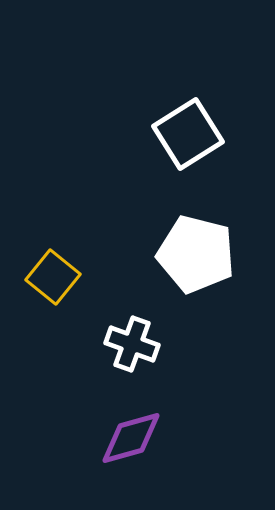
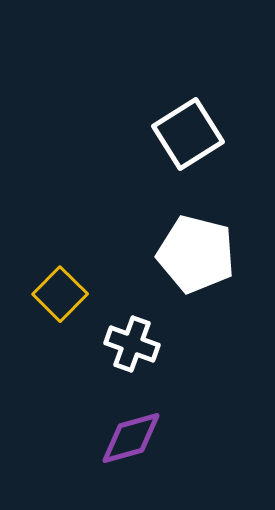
yellow square: moved 7 px right, 17 px down; rotated 6 degrees clockwise
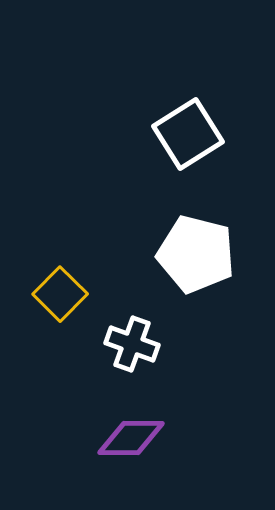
purple diamond: rotated 16 degrees clockwise
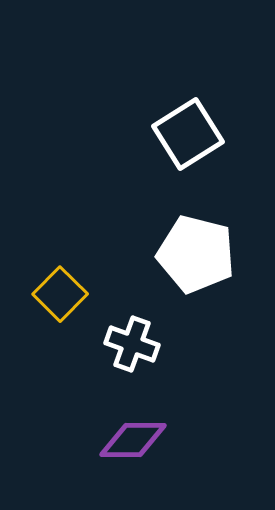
purple diamond: moved 2 px right, 2 px down
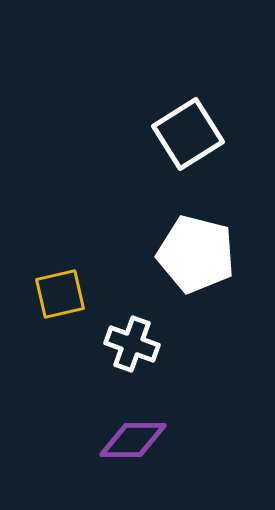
yellow square: rotated 32 degrees clockwise
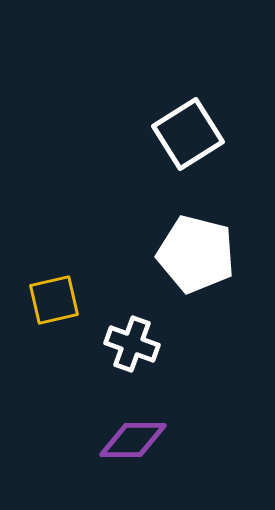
yellow square: moved 6 px left, 6 px down
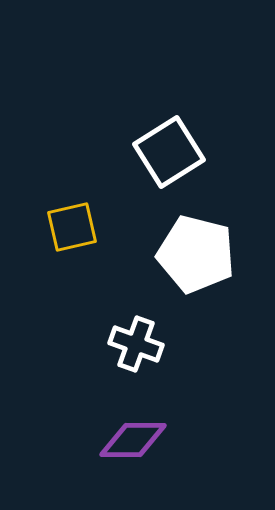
white square: moved 19 px left, 18 px down
yellow square: moved 18 px right, 73 px up
white cross: moved 4 px right
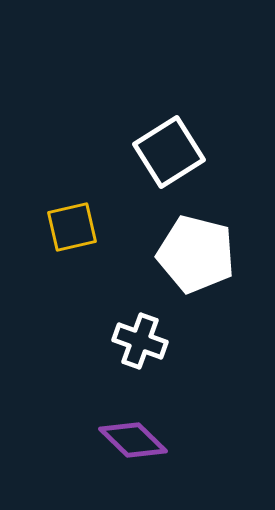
white cross: moved 4 px right, 3 px up
purple diamond: rotated 44 degrees clockwise
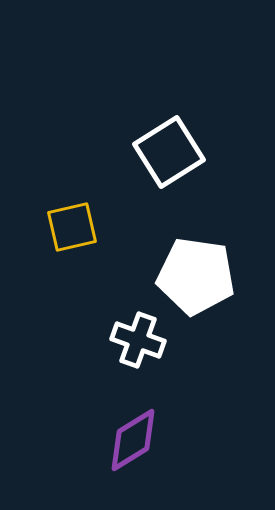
white pentagon: moved 22 px down; rotated 6 degrees counterclockwise
white cross: moved 2 px left, 1 px up
purple diamond: rotated 76 degrees counterclockwise
